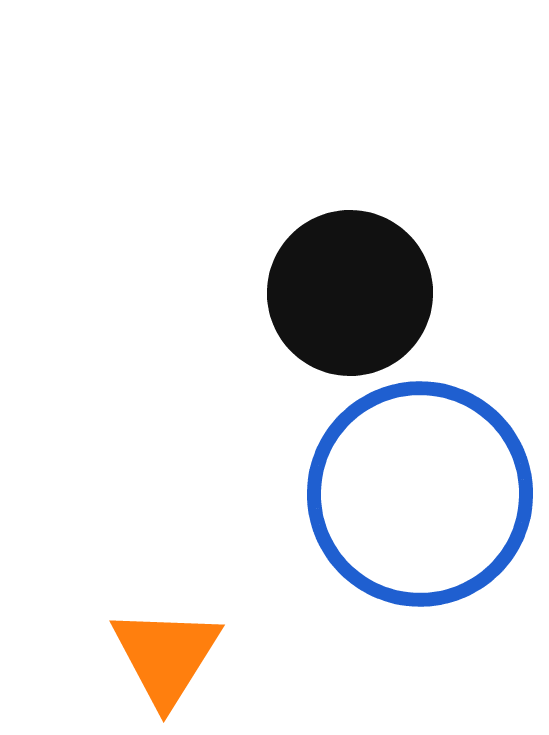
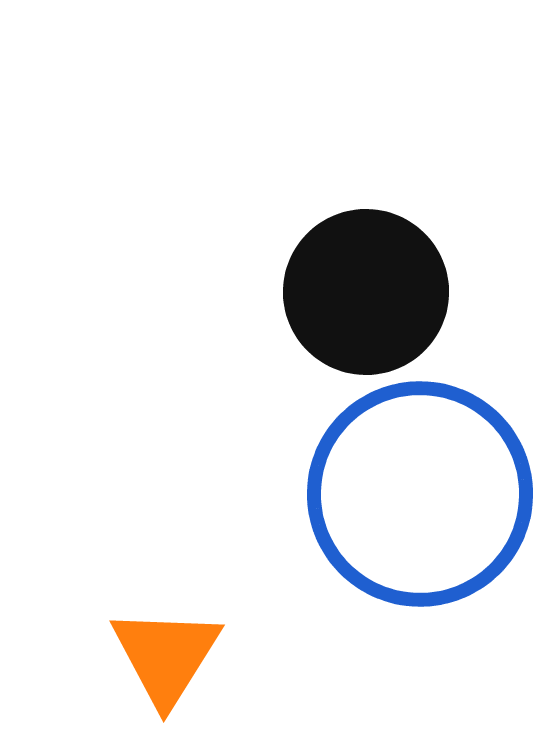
black circle: moved 16 px right, 1 px up
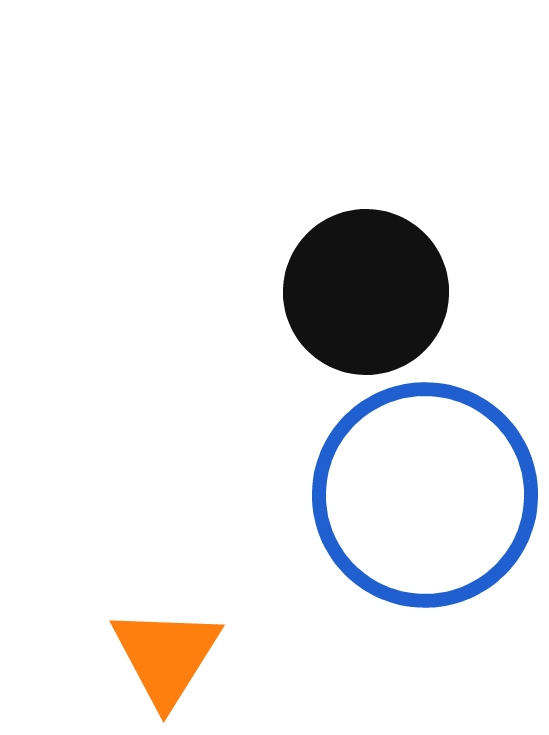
blue circle: moved 5 px right, 1 px down
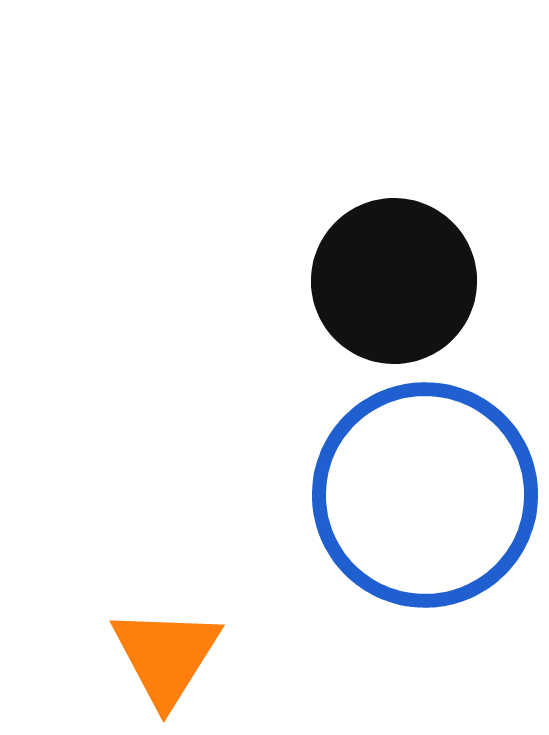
black circle: moved 28 px right, 11 px up
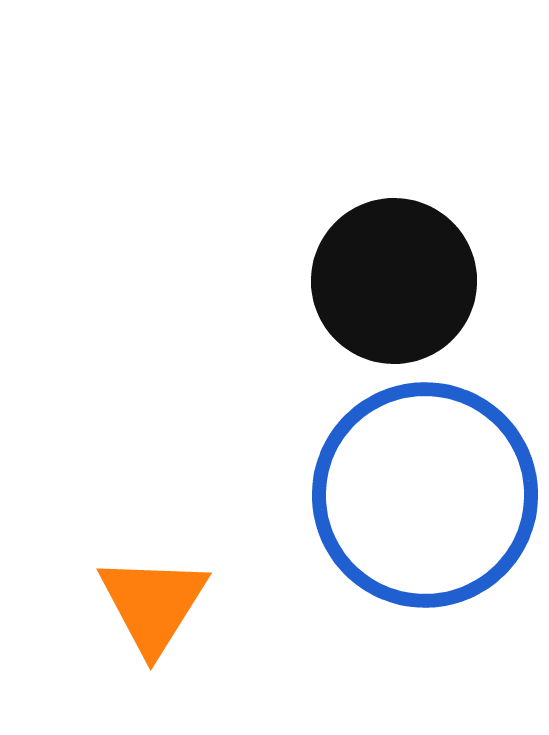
orange triangle: moved 13 px left, 52 px up
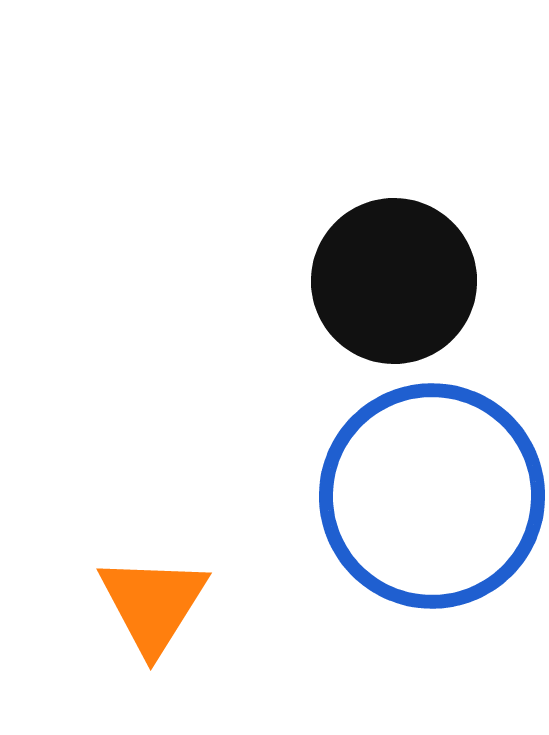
blue circle: moved 7 px right, 1 px down
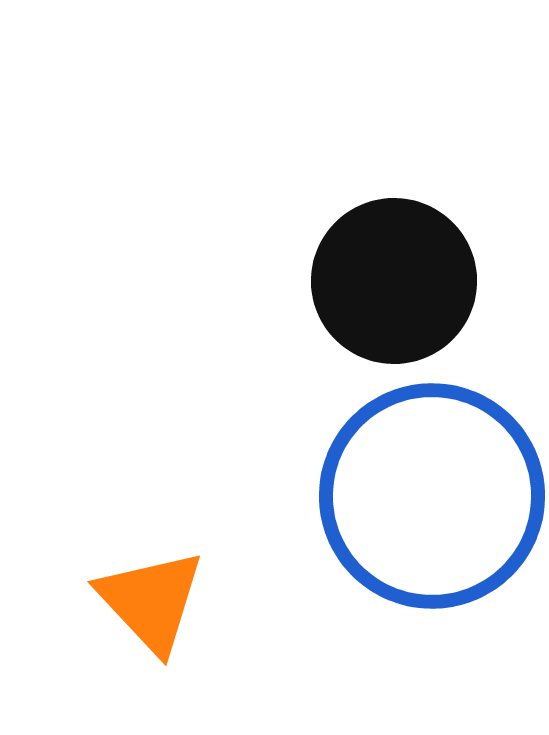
orange triangle: moved 2 px left, 3 px up; rotated 15 degrees counterclockwise
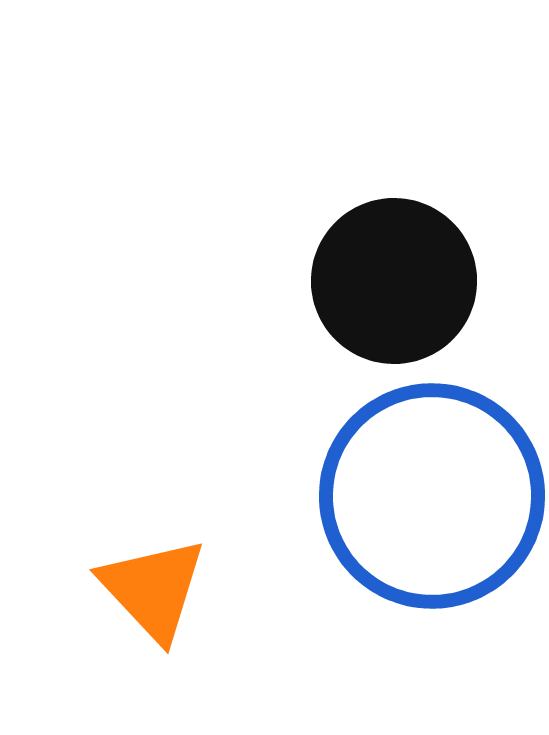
orange triangle: moved 2 px right, 12 px up
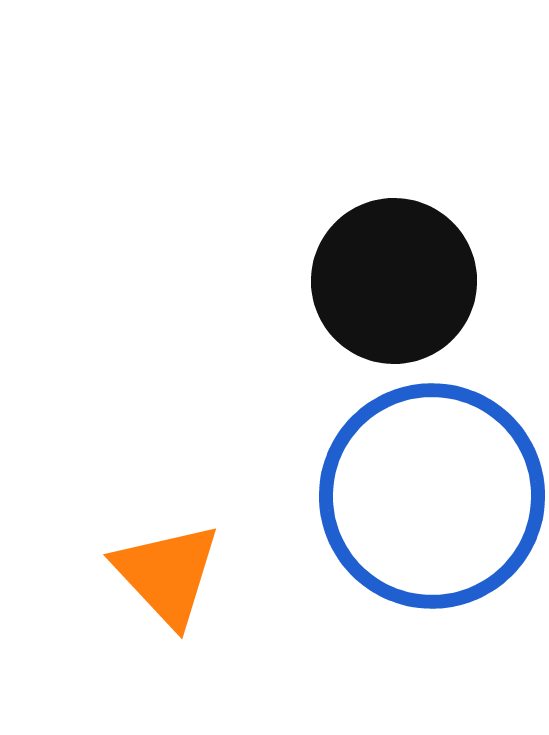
orange triangle: moved 14 px right, 15 px up
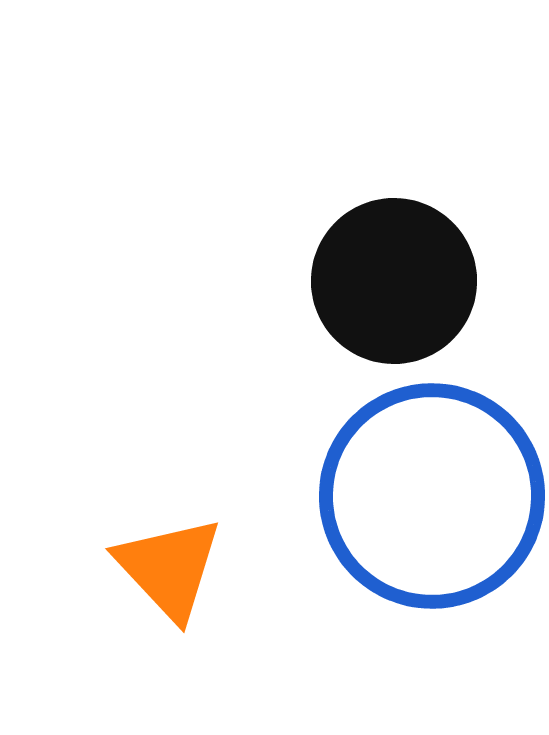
orange triangle: moved 2 px right, 6 px up
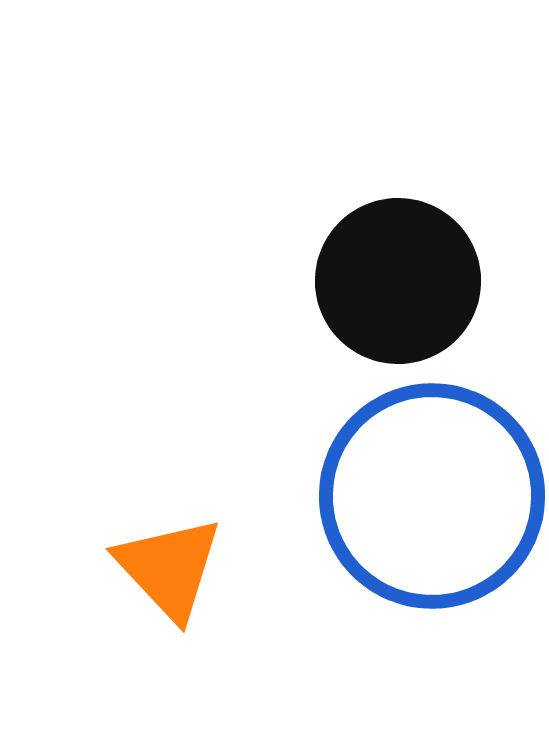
black circle: moved 4 px right
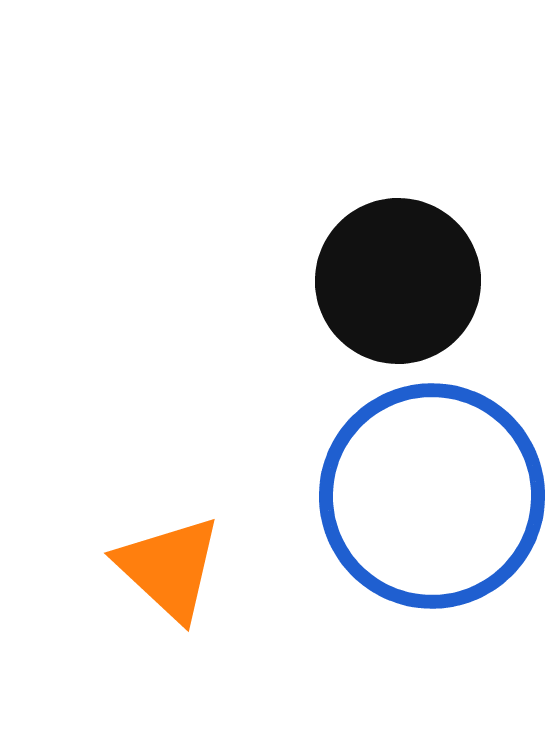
orange triangle: rotated 4 degrees counterclockwise
